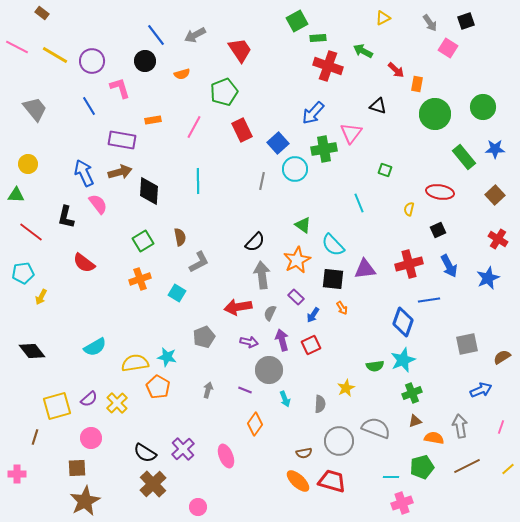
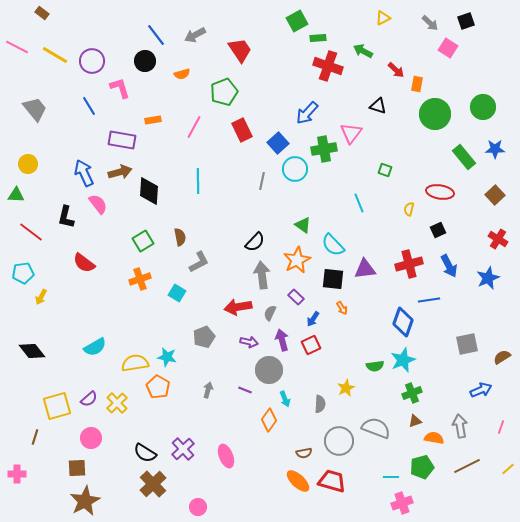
gray arrow at (430, 23): rotated 12 degrees counterclockwise
blue arrow at (313, 113): moved 6 px left
blue arrow at (313, 315): moved 4 px down
orange diamond at (255, 424): moved 14 px right, 4 px up
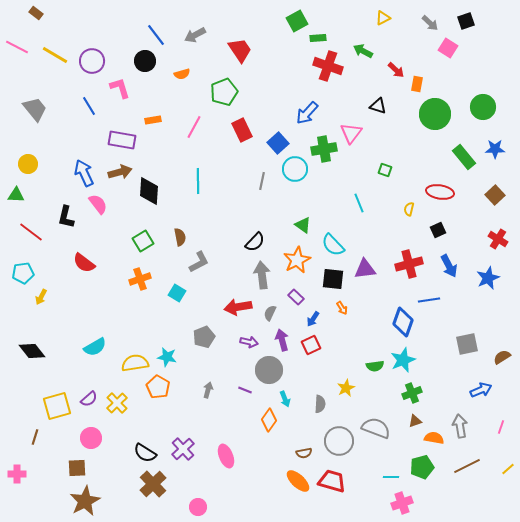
brown rectangle at (42, 13): moved 6 px left
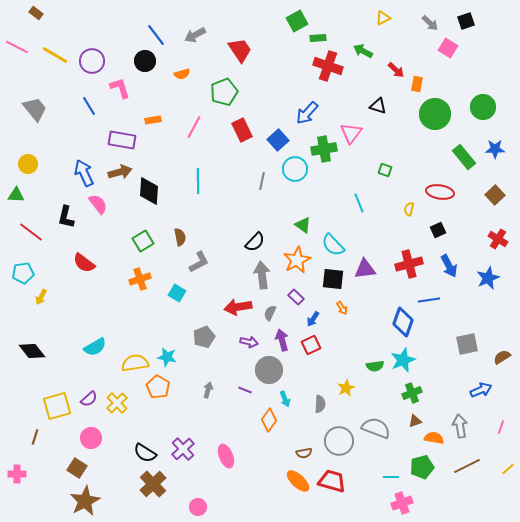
blue square at (278, 143): moved 3 px up
brown square at (77, 468): rotated 36 degrees clockwise
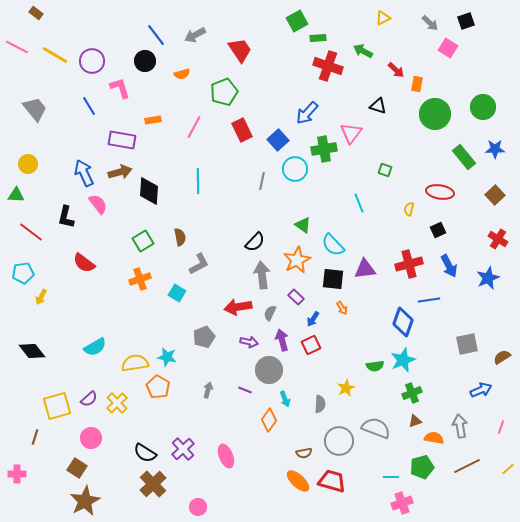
gray L-shape at (199, 262): moved 2 px down
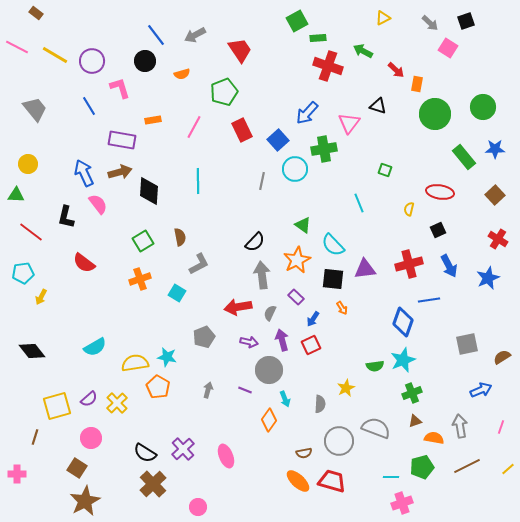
pink triangle at (351, 133): moved 2 px left, 10 px up
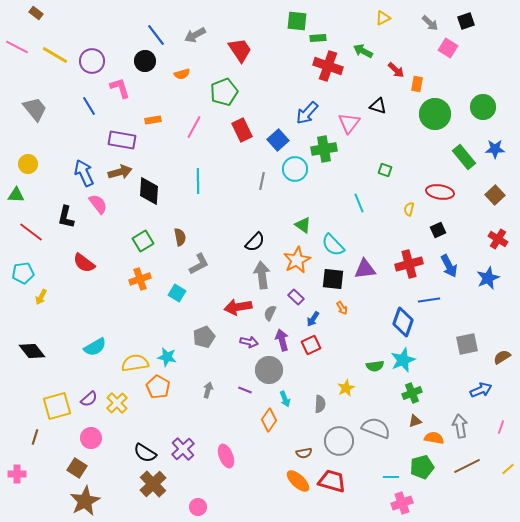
green square at (297, 21): rotated 35 degrees clockwise
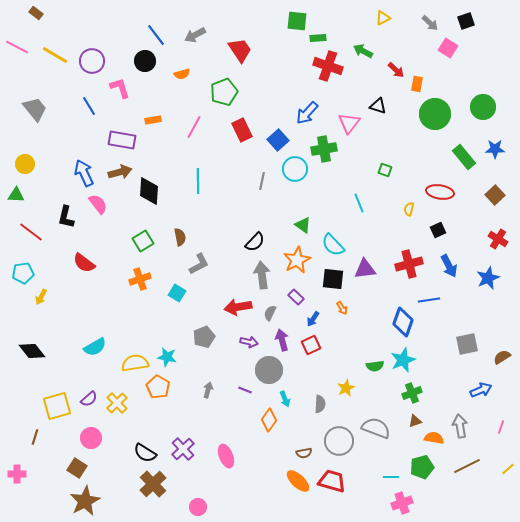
yellow circle at (28, 164): moved 3 px left
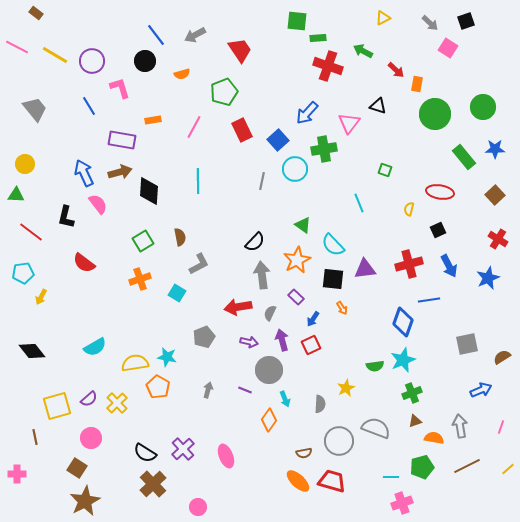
brown line at (35, 437): rotated 28 degrees counterclockwise
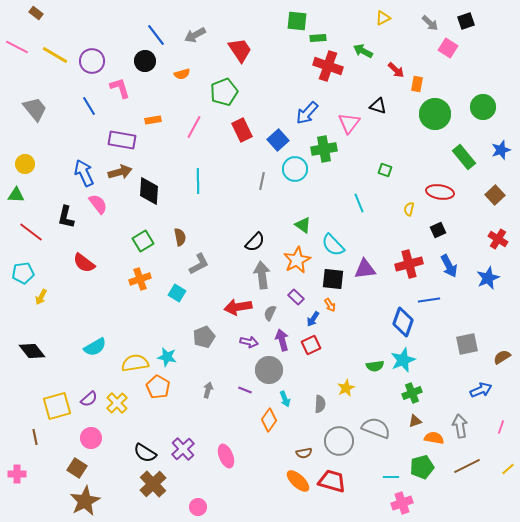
blue star at (495, 149): moved 6 px right, 1 px down; rotated 18 degrees counterclockwise
orange arrow at (342, 308): moved 12 px left, 3 px up
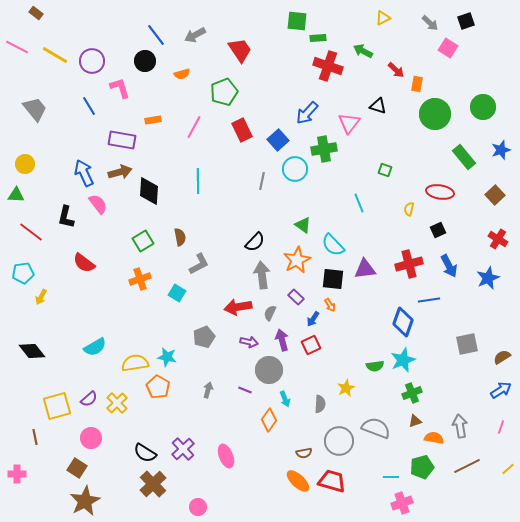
blue arrow at (481, 390): moved 20 px right; rotated 10 degrees counterclockwise
